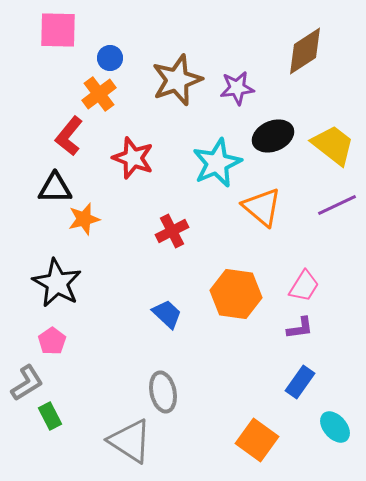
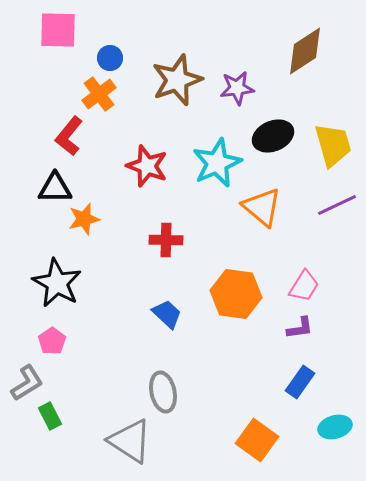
yellow trapezoid: rotated 36 degrees clockwise
red star: moved 14 px right, 8 px down
red cross: moved 6 px left, 9 px down; rotated 28 degrees clockwise
cyan ellipse: rotated 64 degrees counterclockwise
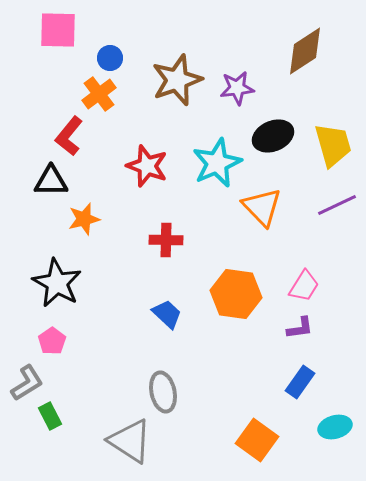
black triangle: moved 4 px left, 7 px up
orange triangle: rotated 6 degrees clockwise
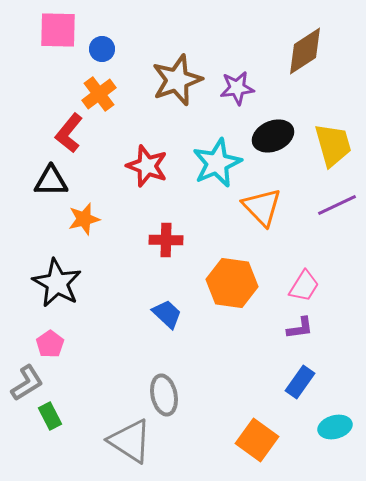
blue circle: moved 8 px left, 9 px up
red L-shape: moved 3 px up
orange hexagon: moved 4 px left, 11 px up
pink pentagon: moved 2 px left, 3 px down
gray ellipse: moved 1 px right, 3 px down
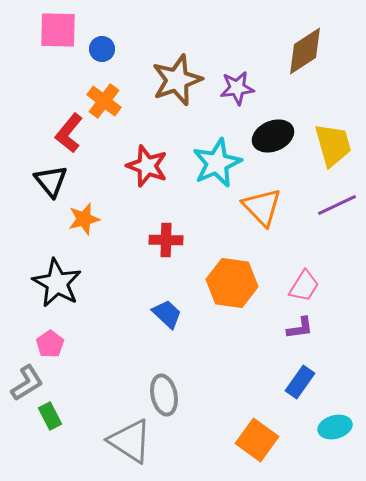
orange cross: moved 5 px right, 7 px down; rotated 16 degrees counterclockwise
black triangle: rotated 51 degrees clockwise
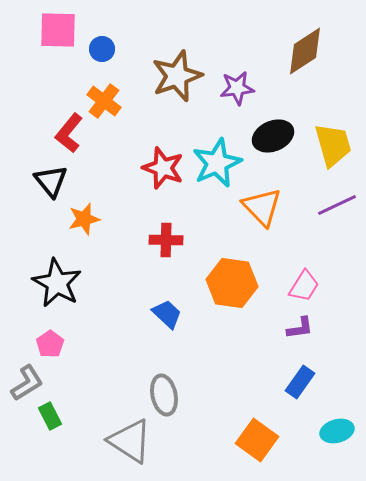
brown star: moved 4 px up
red star: moved 16 px right, 2 px down
cyan ellipse: moved 2 px right, 4 px down
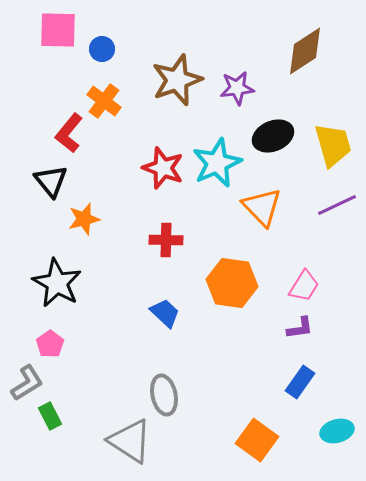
brown star: moved 4 px down
blue trapezoid: moved 2 px left, 1 px up
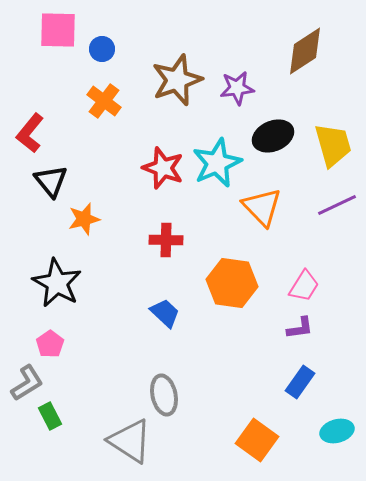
red L-shape: moved 39 px left
